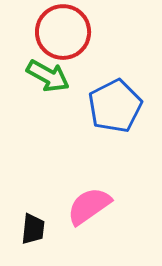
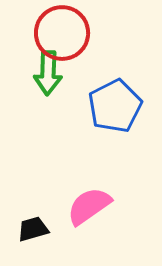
red circle: moved 1 px left, 1 px down
green arrow: moved 3 px up; rotated 63 degrees clockwise
black trapezoid: rotated 112 degrees counterclockwise
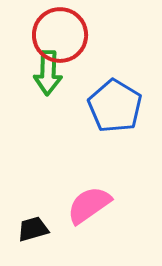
red circle: moved 2 px left, 2 px down
blue pentagon: rotated 14 degrees counterclockwise
pink semicircle: moved 1 px up
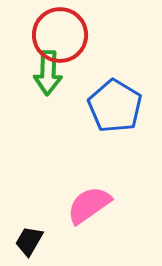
black trapezoid: moved 4 px left, 12 px down; rotated 44 degrees counterclockwise
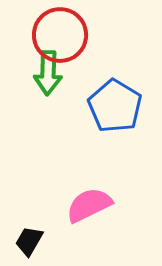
pink semicircle: rotated 9 degrees clockwise
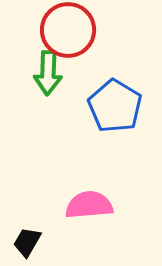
red circle: moved 8 px right, 5 px up
pink semicircle: rotated 21 degrees clockwise
black trapezoid: moved 2 px left, 1 px down
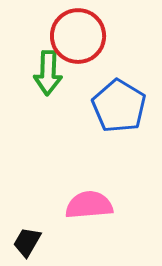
red circle: moved 10 px right, 6 px down
blue pentagon: moved 4 px right
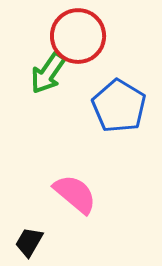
green arrow: rotated 33 degrees clockwise
pink semicircle: moved 14 px left, 11 px up; rotated 45 degrees clockwise
black trapezoid: moved 2 px right
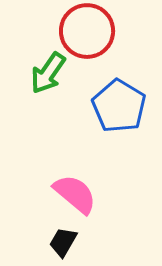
red circle: moved 9 px right, 5 px up
black trapezoid: moved 34 px right
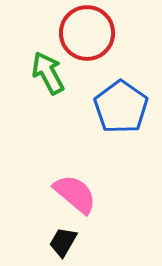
red circle: moved 2 px down
green arrow: rotated 117 degrees clockwise
blue pentagon: moved 2 px right, 1 px down; rotated 4 degrees clockwise
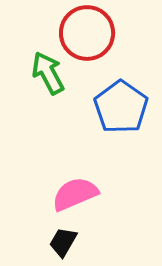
pink semicircle: rotated 63 degrees counterclockwise
